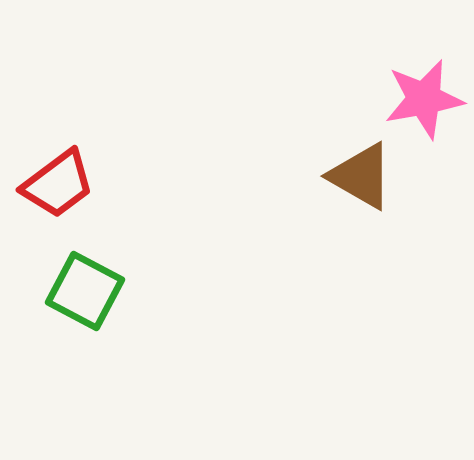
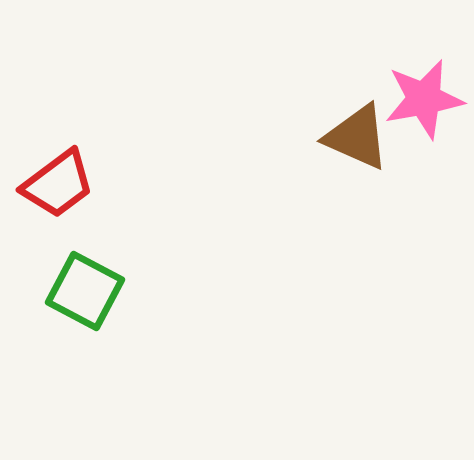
brown triangle: moved 4 px left, 39 px up; rotated 6 degrees counterclockwise
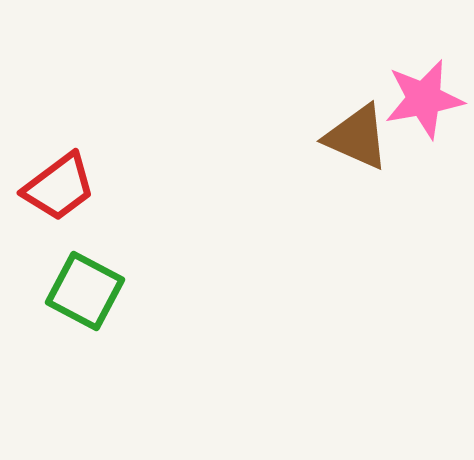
red trapezoid: moved 1 px right, 3 px down
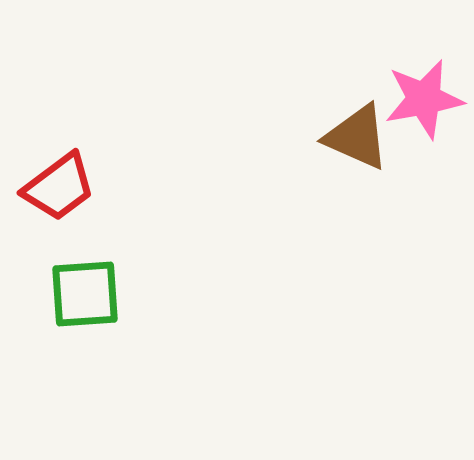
green square: moved 3 px down; rotated 32 degrees counterclockwise
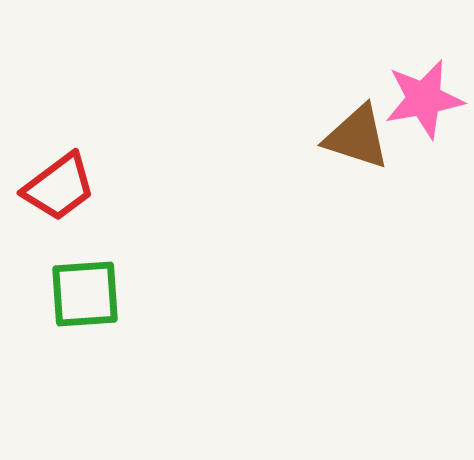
brown triangle: rotated 6 degrees counterclockwise
